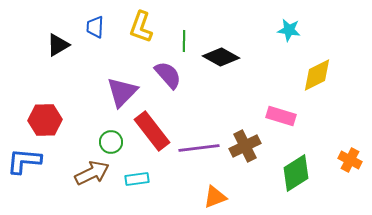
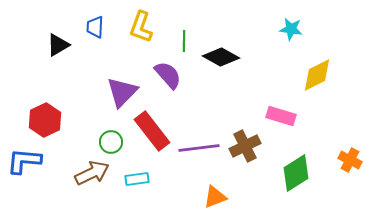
cyan star: moved 2 px right, 1 px up
red hexagon: rotated 24 degrees counterclockwise
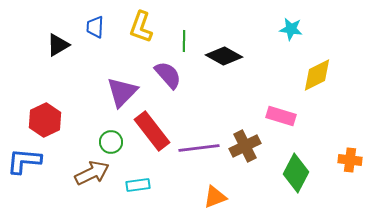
black diamond: moved 3 px right, 1 px up
orange cross: rotated 20 degrees counterclockwise
green diamond: rotated 30 degrees counterclockwise
cyan rectangle: moved 1 px right, 6 px down
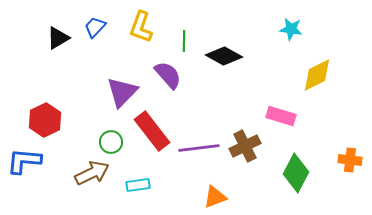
blue trapezoid: rotated 40 degrees clockwise
black triangle: moved 7 px up
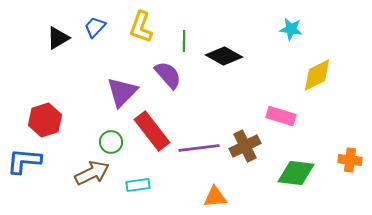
red hexagon: rotated 8 degrees clockwise
green diamond: rotated 69 degrees clockwise
orange triangle: rotated 15 degrees clockwise
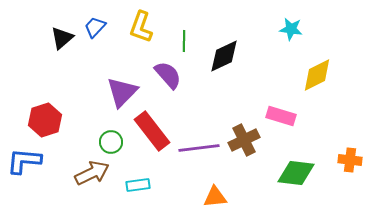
black triangle: moved 4 px right; rotated 10 degrees counterclockwise
black diamond: rotated 54 degrees counterclockwise
brown cross: moved 1 px left, 6 px up
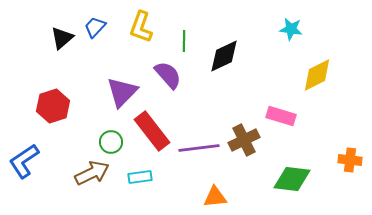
red hexagon: moved 8 px right, 14 px up
blue L-shape: rotated 39 degrees counterclockwise
green diamond: moved 4 px left, 6 px down
cyan rectangle: moved 2 px right, 8 px up
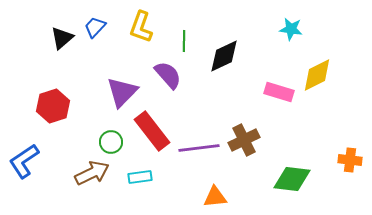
pink rectangle: moved 2 px left, 24 px up
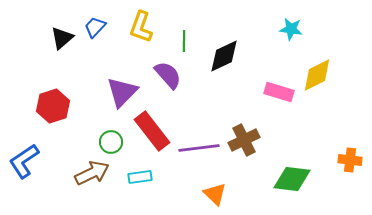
orange triangle: moved 3 px up; rotated 50 degrees clockwise
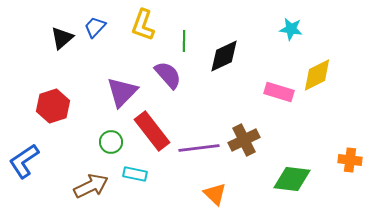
yellow L-shape: moved 2 px right, 2 px up
brown arrow: moved 1 px left, 13 px down
cyan rectangle: moved 5 px left, 3 px up; rotated 20 degrees clockwise
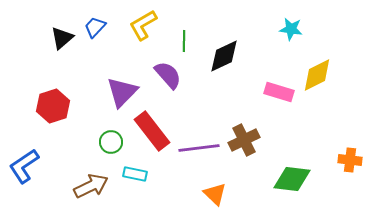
yellow L-shape: rotated 40 degrees clockwise
blue L-shape: moved 5 px down
